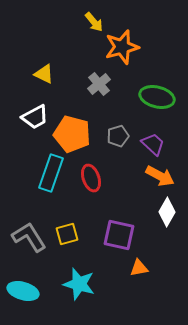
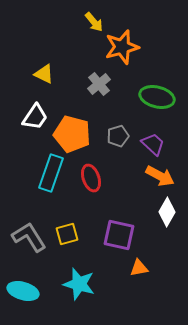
white trapezoid: rotated 28 degrees counterclockwise
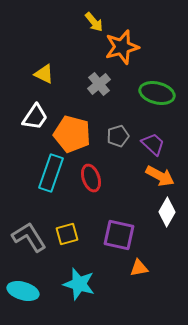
green ellipse: moved 4 px up
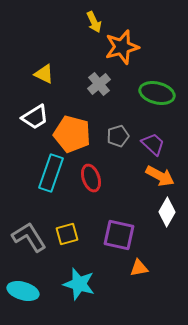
yellow arrow: rotated 15 degrees clockwise
white trapezoid: rotated 24 degrees clockwise
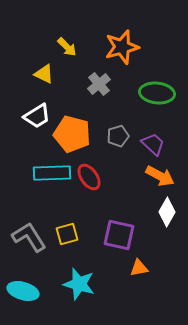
yellow arrow: moved 27 px left, 25 px down; rotated 20 degrees counterclockwise
green ellipse: rotated 8 degrees counterclockwise
white trapezoid: moved 2 px right, 1 px up
cyan rectangle: moved 1 px right; rotated 69 degrees clockwise
red ellipse: moved 2 px left, 1 px up; rotated 16 degrees counterclockwise
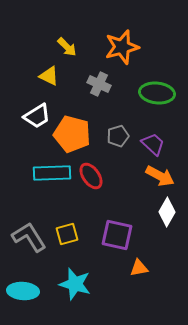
yellow triangle: moved 5 px right, 2 px down
gray cross: rotated 25 degrees counterclockwise
red ellipse: moved 2 px right, 1 px up
purple square: moved 2 px left
cyan star: moved 4 px left
cyan ellipse: rotated 12 degrees counterclockwise
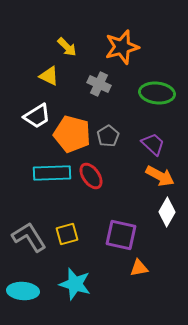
gray pentagon: moved 10 px left; rotated 15 degrees counterclockwise
purple square: moved 4 px right
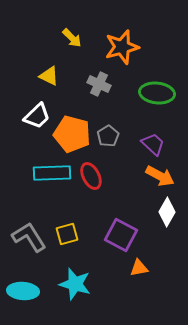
yellow arrow: moved 5 px right, 9 px up
white trapezoid: rotated 12 degrees counterclockwise
red ellipse: rotated 8 degrees clockwise
purple square: rotated 16 degrees clockwise
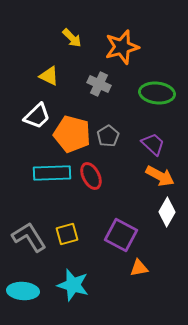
cyan star: moved 2 px left, 1 px down
